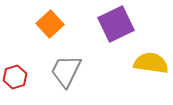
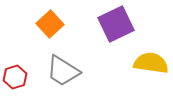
gray trapezoid: moved 3 px left; rotated 84 degrees counterclockwise
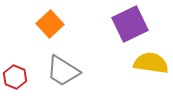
purple square: moved 14 px right
red hexagon: rotated 20 degrees counterclockwise
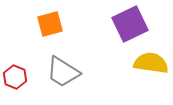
orange square: rotated 28 degrees clockwise
gray trapezoid: moved 1 px down
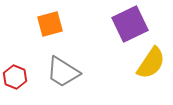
yellow semicircle: rotated 116 degrees clockwise
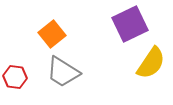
orange square: moved 2 px right, 10 px down; rotated 24 degrees counterclockwise
red hexagon: rotated 15 degrees counterclockwise
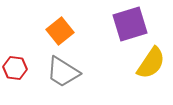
purple square: rotated 9 degrees clockwise
orange square: moved 8 px right, 3 px up
red hexagon: moved 9 px up
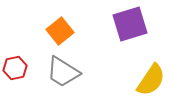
yellow semicircle: moved 17 px down
red hexagon: rotated 20 degrees counterclockwise
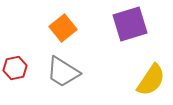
orange square: moved 3 px right, 3 px up
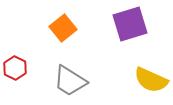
red hexagon: rotated 20 degrees counterclockwise
gray trapezoid: moved 7 px right, 9 px down
yellow semicircle: rotated 80 degrees clockwise
